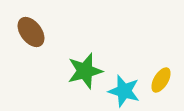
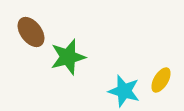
green star: moved 17 px left, 14 px up
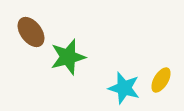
cyan star: moved 3 px up
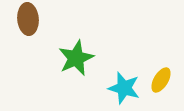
brown ellipse: moved 3 px left, 13 px up; rotated 32 degrees clockwise
green star: moved 8 px right, 1 px down; rotated 9 degrees counterclockwise
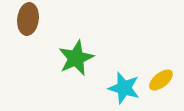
brown ellipse: rotated 12 degrees clockwise
yellow ellipse: rotated 20 degrees clockwise
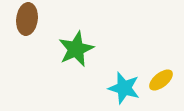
brown ellipse: moved 1 px left
green star: moved 9 px up
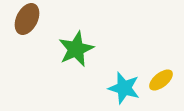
brown ellipse: rotated 20 degrees clockwise
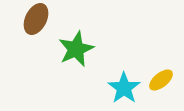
brown ellipse: moved 9 px right
cyan star: rotated 20 degrees clockwise
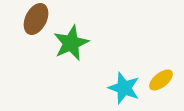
green star: moved 5 px left, 6 px up
cyan star: rotated 16 degrees counterclockwise
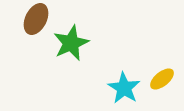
yellow ellipse: moved 1 px right, 1 px up
cyan star: rotated 12 degrees clockwise
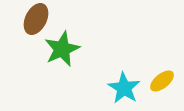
green star: moved 9 px left, 6 px down
yellow ellipse: moved 2 px down
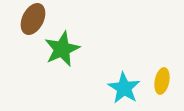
brown ellipse: moved 3 px left
yellow ellipse: rotated 40 degrees counterclockwise
